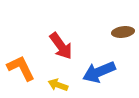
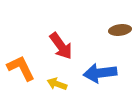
brown ellipse: moved 3 px left, 2 px up
blue arrow: moved 1 px right, 1 px down; rotated 16 degrees clockwise
yellow arrow: moved 1 px left, 1 px up
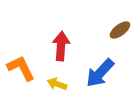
brown ellipse: rotated 30 degrees counterclockwise
red arrow: rotated 140 degrees counterclockwise
blue arrow: rotated 40 degrees counterclockwise
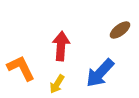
yellow arrow: rotated 78 degrees counterclockwise
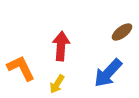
brown ellipse: moved 2 px right, 2 px down
blue arrow: moved 8 px right
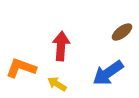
orange L-shape: rotated 44 degrees counterclockwise
blue arrow: rotated 12 degrees clockwise
yellow arrow: rotated 90 degrees clockwise
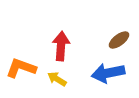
brown ellipse: moved 3 px left, 8 px down
blue arrow: rotated 24 degrees clockwise
yellow arrow: moved 5 px up
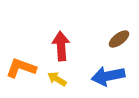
brown ellipse: moved 1 px up
red arrow: rotated 8 degrees counterclockwise
blue arrow: moved 3 px down
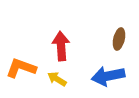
brown ellipse: rotated 40 degrees counterclockwise
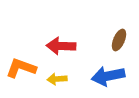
brown ellipse: moved 1 px down; rotated 10 degrees clockwise
red arrow: rotated 84 degrees counterclockwise
yellow arrow: rotated 36 degrees counterclockwise
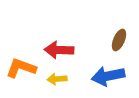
red arrow: moved 2 px left, 4 px down
